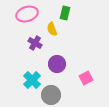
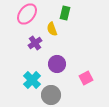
pink ellipse: rotated 35 degrees counterclockwise
purple cross: rotated 24 degrees clockwise
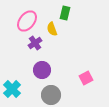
pink ellipse: moved 7 px down
purple circle: moved 15 px left, 6 px down
cyan cross: moved 20 px left, 9 px down
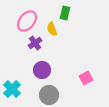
gray circle: moved 2 px left
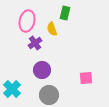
pink ellipse: rotated 25 degrees counterclockwise
pink square: rotated 24 degrees clockwise
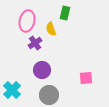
yellow semicircle: moved 1 px left
cyan cross: moved 1 px down
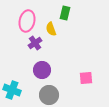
cyan cross: rotated 24 degrees counterclockwise
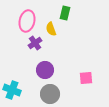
purple circle: moved 3 px right
gray circle: moved 1 px right, 1 px up
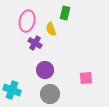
purple cross: rotated 24 degrees counterclockwise
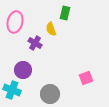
pink ellipse: moved 12 px left, 1 px down
purple circle: moved 22 px left
pink square: rotated 16 degrees counterclockwise
